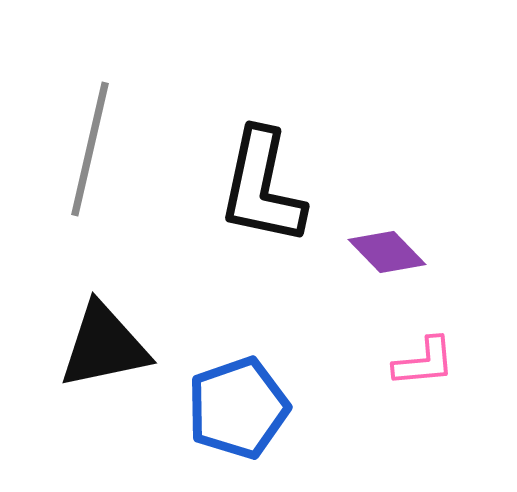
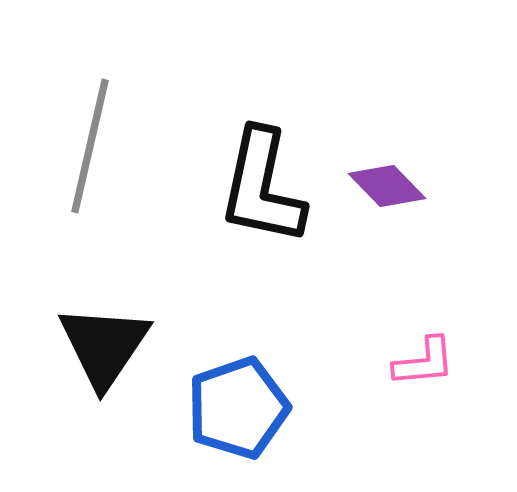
gray line: moved 3 px up
purple diamond: moved 66 px up
black triangle: rotated 44 degrees counterclockwise
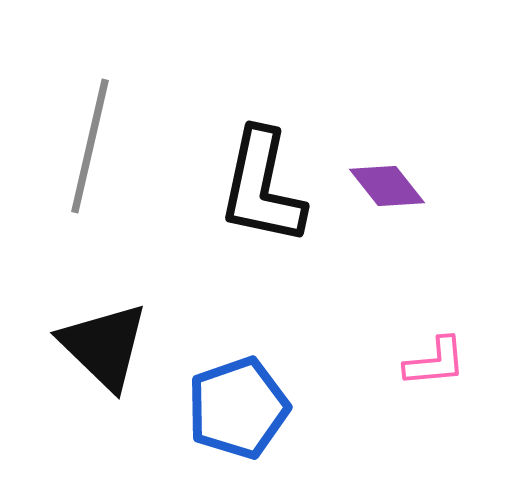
purple diamond: rotated 6 degrees clockwise
black triangle: rotated 20 degrees counterclockwise
pink L-shape: moved 11 px right
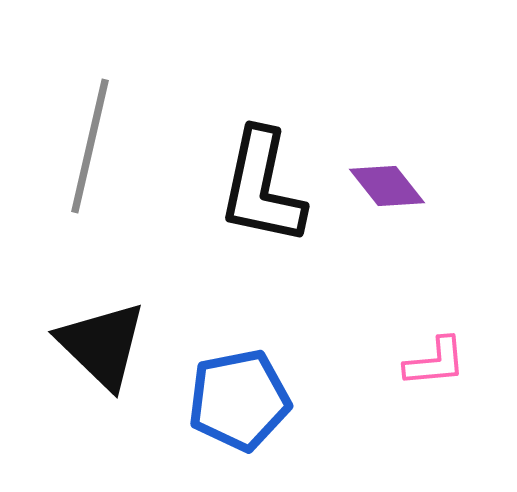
black triangle: moved 2 px left, 1 px up
blue pentagon: moved 1 px right, 8 px up; rotated 8 degrees clockwise
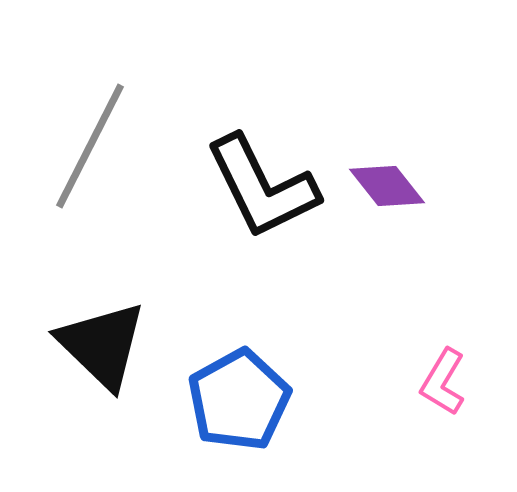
gray line: rotated 14 degrees clockwise
black L-shape: rotated 38 degrees counterclockwise
pink L-shape: moved 8 px right, 20 px down; rotated 126 degrees clockwise
blue pentagon: rotated 18 degrees counterclockwise
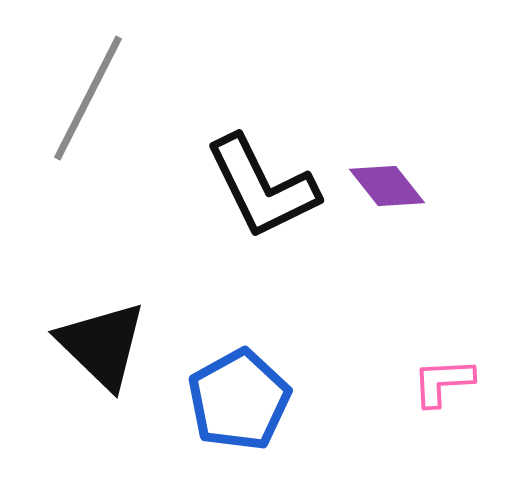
gray line: moved 2 px left, 48 px up
pink L-shape: rotated 56 degrees clockwise
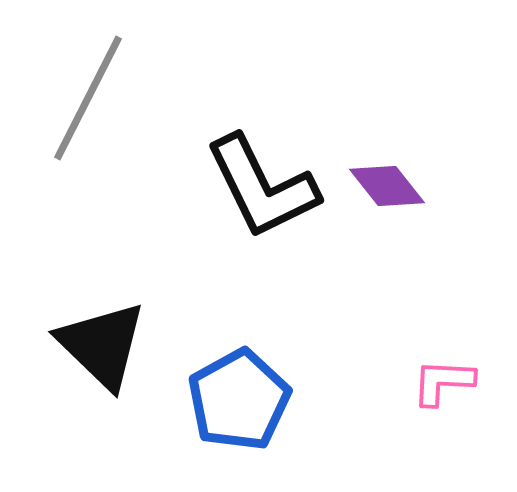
pink L-shape: rotated 6 degrees clockwise
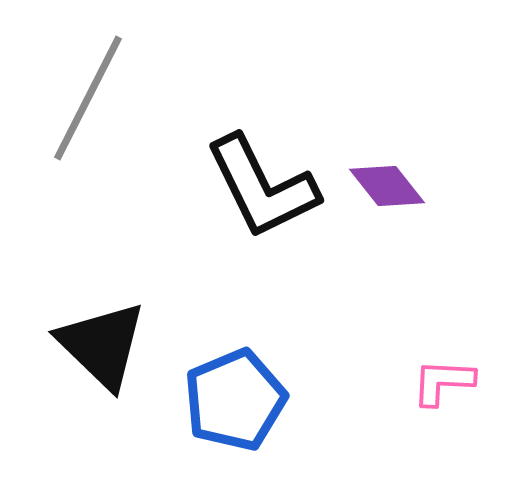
blue pentagon: moved 4 px left; rotated 6 degrees clockwise
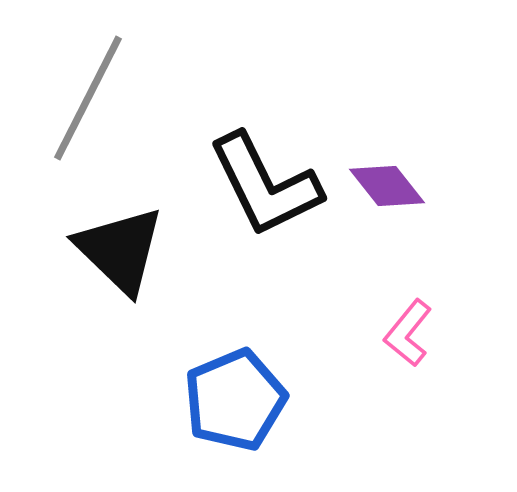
black L-shape: moved 3 px right, 2 px up
black triangle: moved 18 px right, 95 px up
pink L-shape: moved 35 px left, 49 px up; rotated 54 degrees counterclockwise
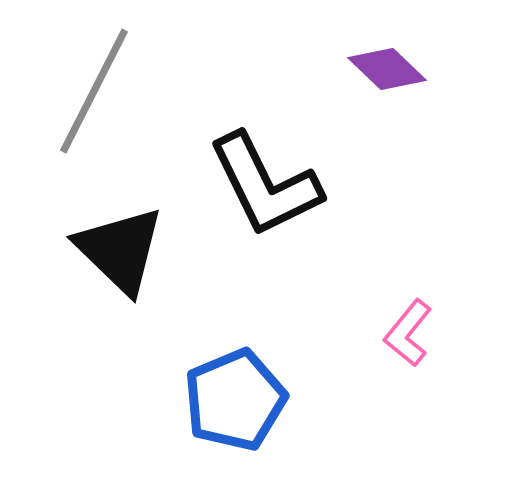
gray line: moved 6 px right, 7 px up
purple diamond: moved 117 px up; rotated 8 degrees counterclockwise
